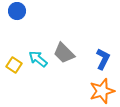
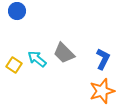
cyan arrow: moved 1 px left
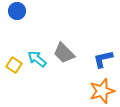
blue L-shape: rotated 130 degrees counterclockwise
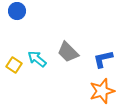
gray trapezoid: moved 4 px right, 1 px up
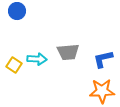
gray trapezoid: rotated 50 degrees counterclockwise
cyan arrow: rotated 144 degrees clockwise
orange star: rotated 15 degrees clockwise
